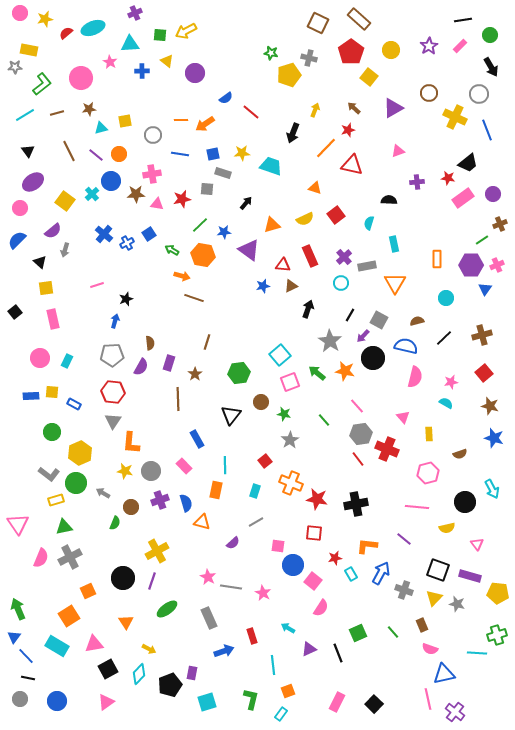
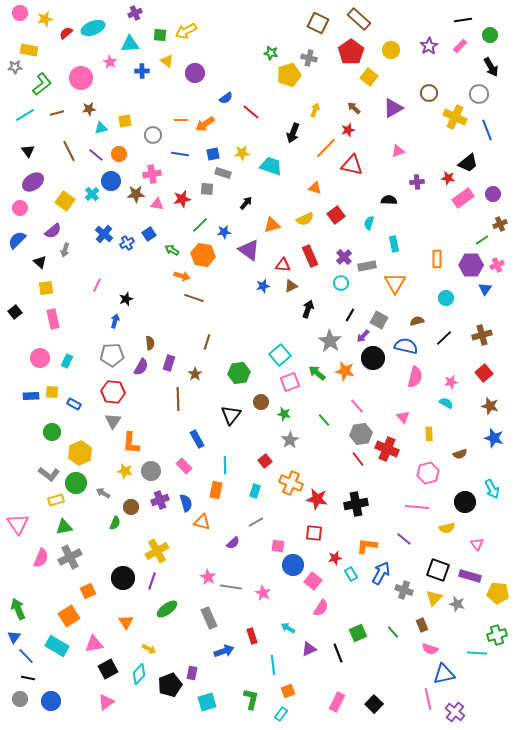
pink line at (97, 285): rotated 48 degrees counterclockwise
blue circle at (57, 701): moved 6 px left
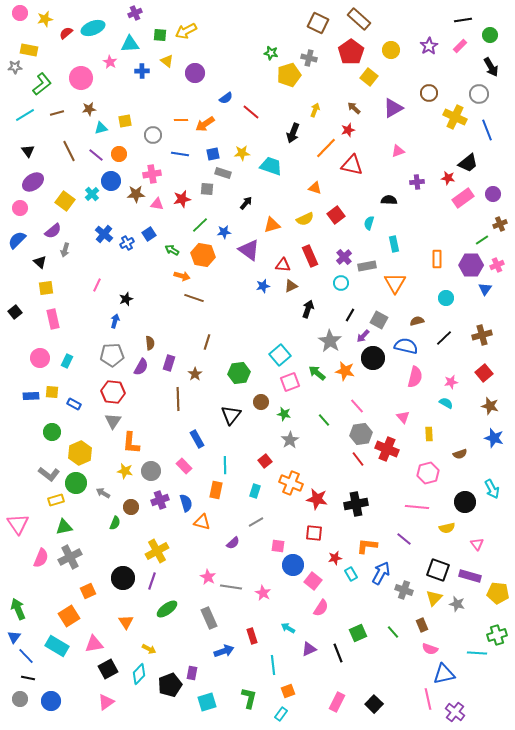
green L-shape at (251, 699): moved 2 px left, 1 px up
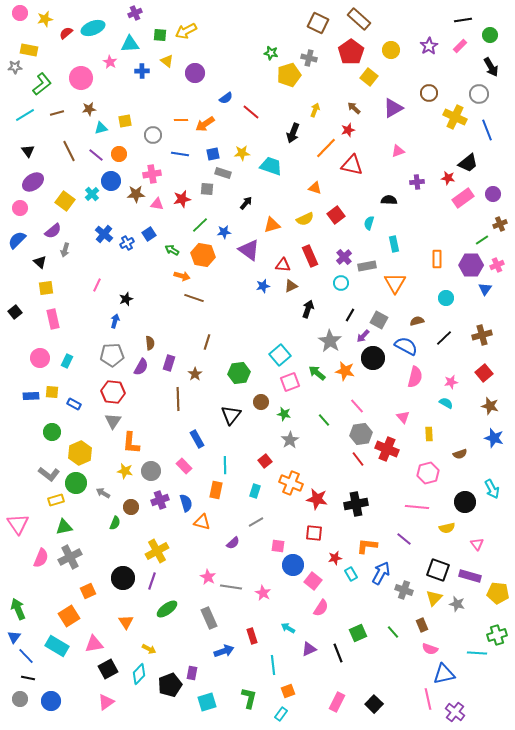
blue semicircle at (406, 346): rotated 15 degrees clockwise
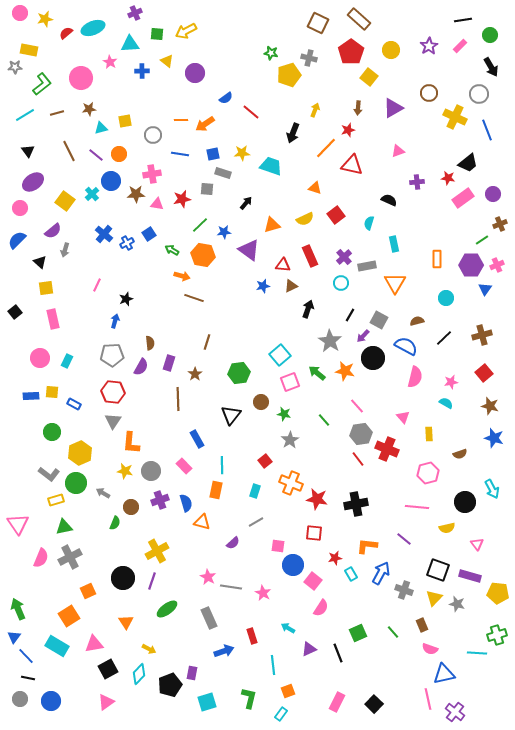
green square at (160, 35): moved 3 px left, 1 px up
brown arrow at (354, 108): moved 4 px right; rotated 128 degrees counterclockwise
black semicircle at (389, 200): rotated 21 degrees clockwise
cyan line at (225, 465): moved 3 px left
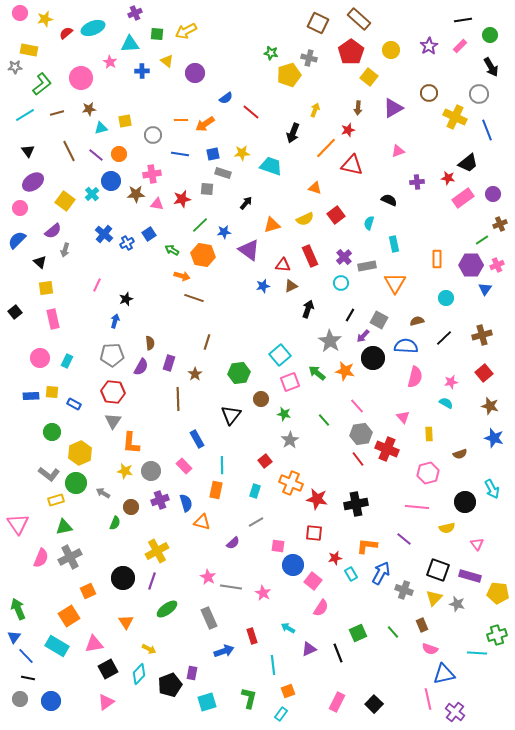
blue semicircle at (406, 346): rotated 25 degrees counterclockwise
brown circle at (261, 402): moved 3 px up
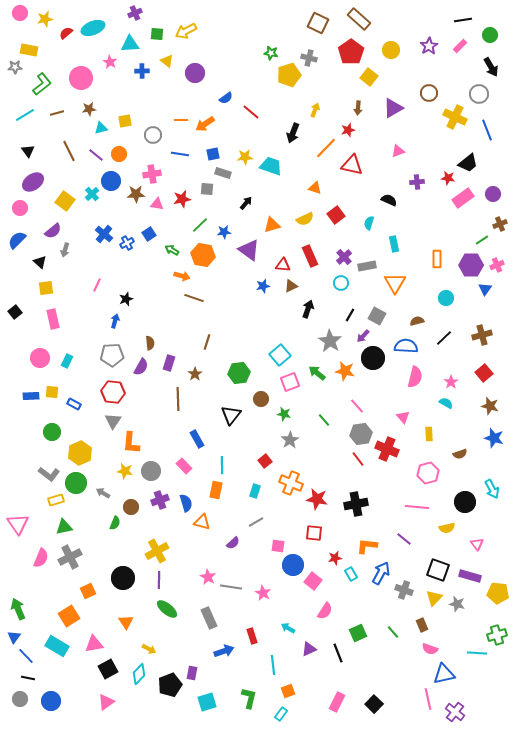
yellow star at (242, 153): moved 3 px right, 4 px down
gray square at (379, 320): moved 2 px left, 4 px up
pink star at (451, 382): rotated 24 degrees counterclockwise
purple line at (152, 581): moved 7 px right, 1 px up; rotated 18 degrees counterclockwise
pink semicircle at (321, 608): moved 4 px right, 3 px down
green ellipse at (167, 609): rotated 75 degrees clockwise
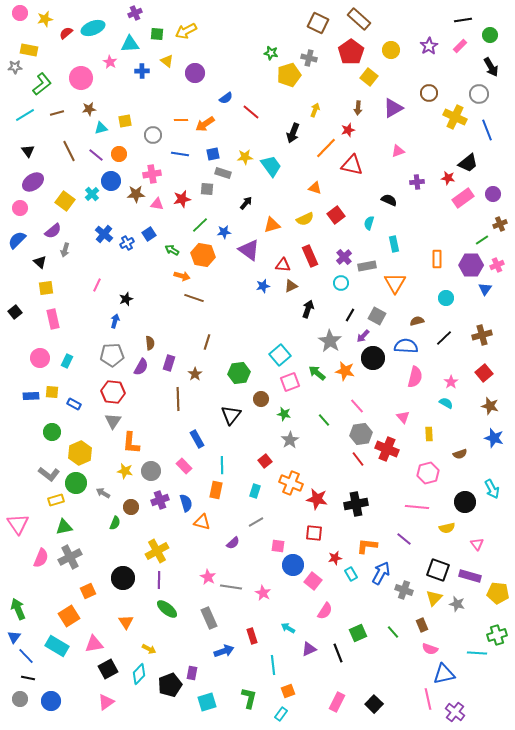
cyan trapezoid at (271, 166): rotated 35 degrees clockwise
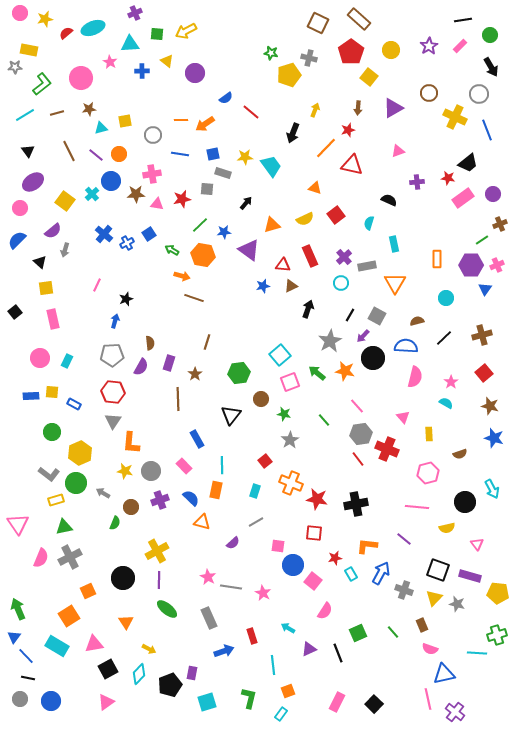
gray star at (330, 341): rotated 10 degrees clockwise
blue semicircle at (186, 503): moved 5 px right, 5 px up; rotated 30 degrees counterclockwise
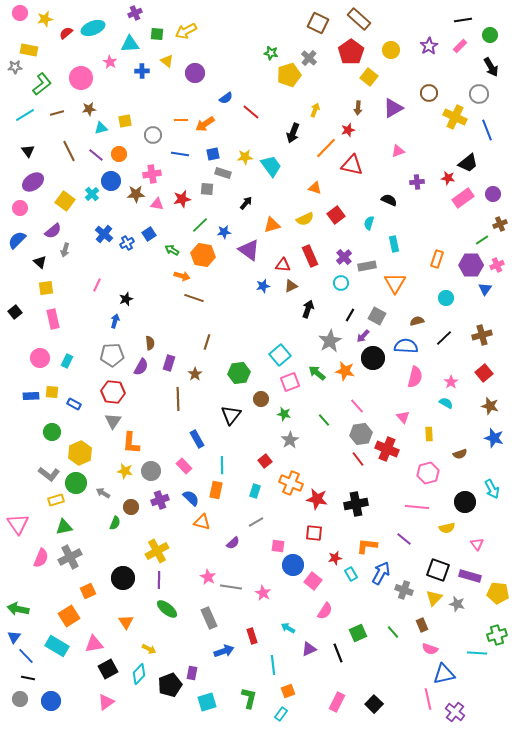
gray cross at (309, 58): rotated 28 degrees clockwise
orange rectangle at (437, 259): rotated 18 degrees clockwise
green arrow at (18, 609): rotated 55 degrees counterclockwise
